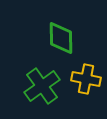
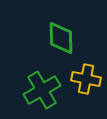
green cross: moved 4 px down; rotated 6 degrees clockwise
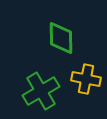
green cross: moved 1 px left, 1 px down
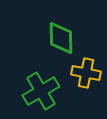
yellow cross: moved 6 px up
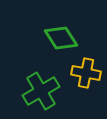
green diamond: rotated 32 degrees counterclockwise
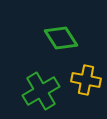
yellow cross: moved 7 px down
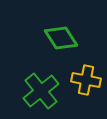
green cross: rotated 9 degrees counterclockwise
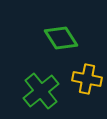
yellow cross: moved 1 px right, 1 px up
